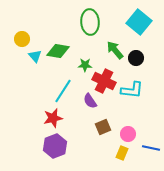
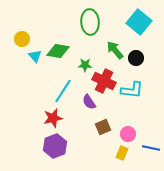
purple semicircle: moved 1 px left, 1 px down
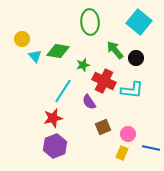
green star: moved 2 px left; rotated 16 degrees counterclockwise
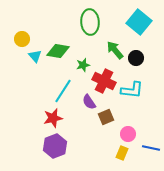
brown square: moved 3 px right, 10 px up
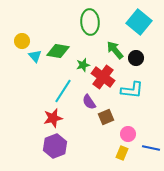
yellow circle: moved 2 px down
red cross: moved 1 px left, 4 px up; rotated 10 degrees clockwise
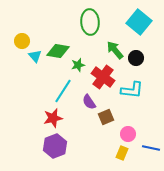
green star: moved 5 px left
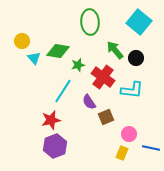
cyan triangle: moved 1 px left, 2 px down
red star: moved 2 px left, 2 px down
pink circle: moved 1 px right
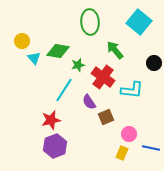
black circle: moved 18 px right, 5 px down
cyan line: moved 1 px right, 1 px up
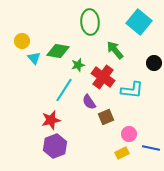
yellow rectangle: rotated 40 degrees clockwise
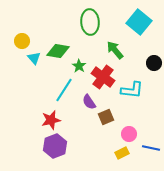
green star: moved 1 px right, 1 px down; rotated 24 degrees counterclockwise
